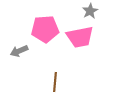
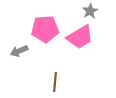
pink trapezoid: rotated 20 degrees counterclockwise
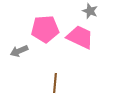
gray star: rotated 21 degrees counterclockwise
pink trapezoid: rotated 124 degrees counterclockwise
brown line: moved 1 px down
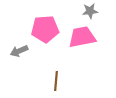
gray star: rotated 28 degrees counterclockwise
pink trapezoid: moved 2 px right; rotated 36 degrees counterclockwise
brown line: moved 1 px right, 2 px up
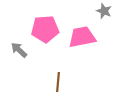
gray star: moved 14 px right; rotated 28 degrees clockwise
gray arrow: moved 1 px up; rotated 66 degrees clockwise
brown line: moved 2 px right, 1 px down
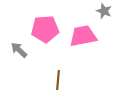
pink trapezoid: moved 1 px right, 1 px up
brown line: moved 2 px up
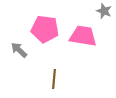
pink pentagon: rotated 12 degrees clockwise
pink trapezoid: rotated 20 degrees clockwise
brown line: moved 4 px left, 1 px up
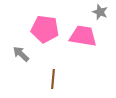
gray star: moved 4 px left, 1 px down
gray arrow: moved 2 px right, 4 px down
brown line: moved 1 px left
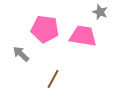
brown line: rotated 24 degrees clockwise
